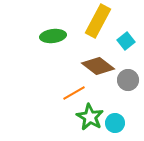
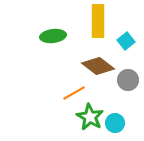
yellow rectangle: rotated 28 degrees counterclockwise
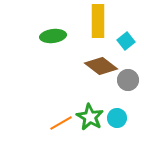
brown diamond: moved 3 px right
orange line: moved 13 px left, 30 px down
cyan circle: moved 2 px right, 5 px up
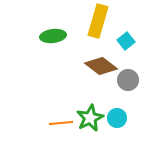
yellow rectangle: rotated 16 degrees clockwise
green star: moved 1 px down; rotated 16 degrees clockwise
orange line: rotated 25 degrees clockwise
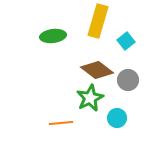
brown diamond: moved 4 px left, 4 px down
green star: moved 20 px up
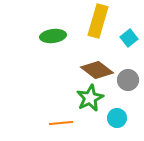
cyan square: moved 3 px right, 3 px up
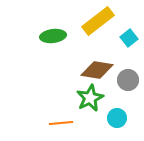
yellow rectangle: rotated 36 degrees clockwise
brown diamond: rotated 28 degrees counterclockwise
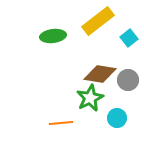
brown diamond: moved 3 px right, 4 px down
